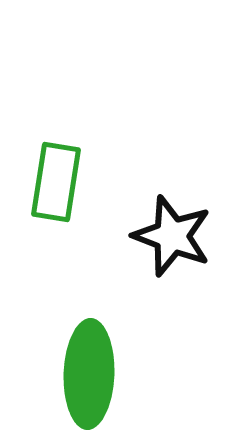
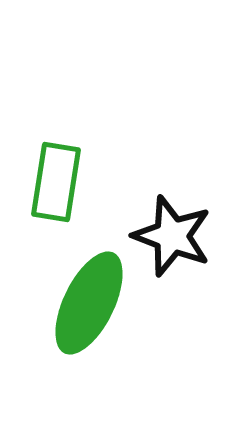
green ellipse: moved 71 px up; rotated 24 degrees clockwise
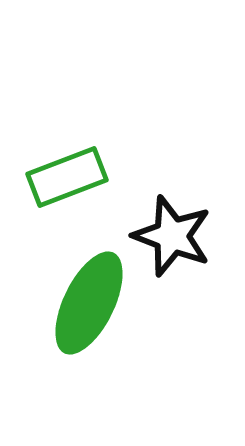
green rectangle: moved 11 px right, 5 px up; rotated 60 degrees clockwise
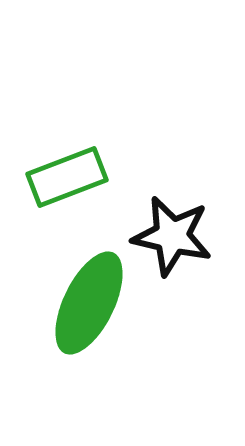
black star: rotated 8 degrees counterclockwise
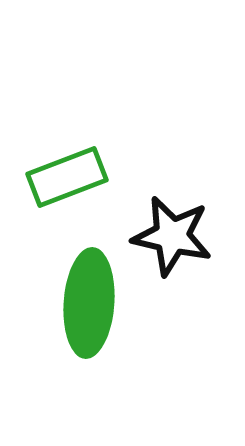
green ellipse: rotated 22 degrees counterclockwise
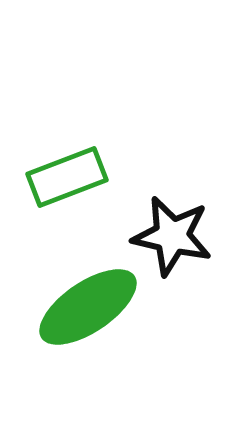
green ellipse: moved 1 px left, 4 px down; rotated 52 degrees clockwise
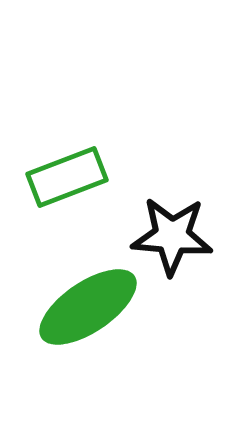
black star: rotated 8 degrees counterclockwise
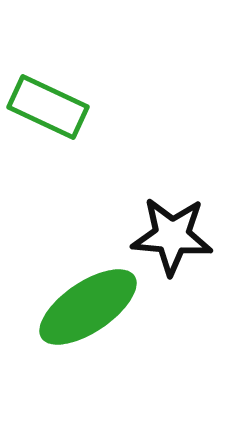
green rectangle: moved 19 px left, 70 px up; rotated 46 degrees clockwise
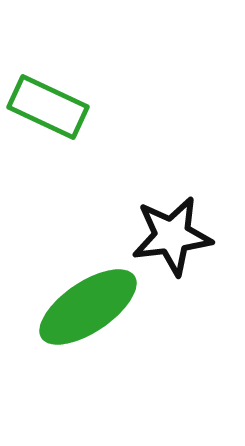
black star: rotated 12 degrees counterclockwise
